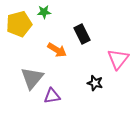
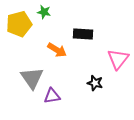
green star: rotated 16 degrees clockwise
black rectangle: moved 1 px right; rotated 60 degrees counterclockwise
gray triangle: rotated 15 degrees counterclockwise
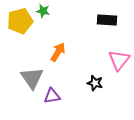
green star: moved 1 px left, 1 px up
yellow pentagon: moved 1 px right, 3 px up
black rectangle: moved 24 px right, 14 px up
orange arrow: moved 1 px right, 2 px down; rotated 90 degrees counterclockwise
pink triangle: moved 1 px right, 1 px down
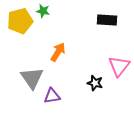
pink triangle: moved 6 px down
